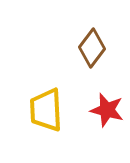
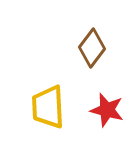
yellow trapezoid: moved 2 px right, 3 px up
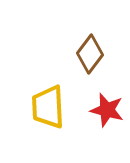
brown diamond: moved 2 px left, 6 px down
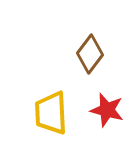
yellow trapezoid: moved 3 px right, 6 px down
